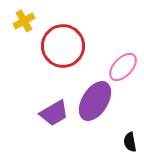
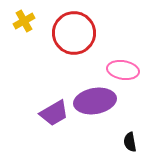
red circle: moved 11 px right, 13 px up
pink ellipse: moved 3 px down; rotated 56 degrees clockwise
purple ellipse: rotated 48 degrees clockwise
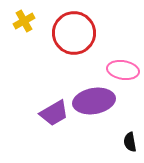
purple ellipse: moved 1 px left
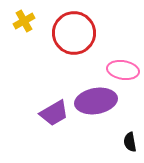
purple ellipse: moved 2 px right
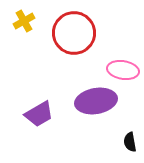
purple trapezoid: moved 15 px left, 1 px down
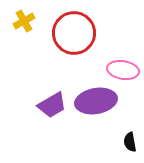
purple trapezoid: moved 13 px right, 9 px up
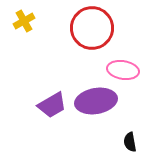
red circle: moved 18 px right, 5 px up
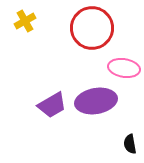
yellow cross: moved 1 px right
pink ellipse: moved 1 px right, 2 px up
black semicircle: moved 2 px down
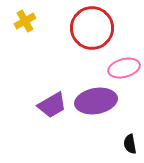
pink ellipse: rotated 24 degrees counterclockwise
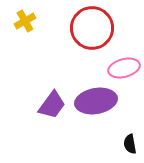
purple trapezoid: rotated 24 degrees counterclockwise
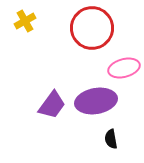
black semicircle: moved 19 px left, 5 px up
